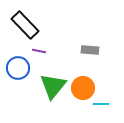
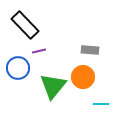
purple line: rotated 24 degrees counterclockwise
orange circle: moved 11 px up
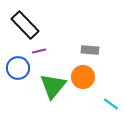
cyan line: moved 10 px right; rotated 35 degrees clockwise
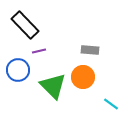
blue circle: moved 2 px down
green triangle: rotated 24 degrees counterclockwise
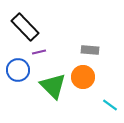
black rectangle: moved 2 px down
purple line: moved 1 px down
cyan line: moved 1 px left, 1 px down
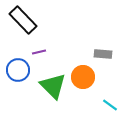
black rectangle: moved 2 px left, 7 px up
gray rectangle: moved 13 px right, 4 px down
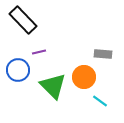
orange circle: moved 1 px right
cyan line: moved 10 px left, 4 px up
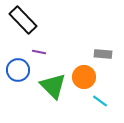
purple line: rotated 24 degrees clockwise
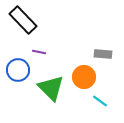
green triangle: moved 2 px left, 2 px down
